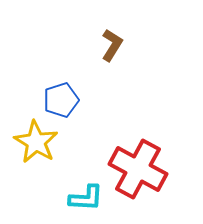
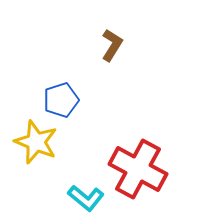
yellow star: rotated 9 degrees counterclockwise
cyan L-shape: rotated 36 degrees clockwise
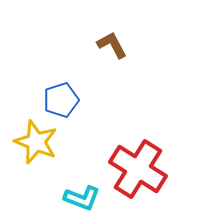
brown L-shape: rotated 60 degrees counterclockwise
red cross: rotated 4 degrees clockwise
cyan L-shape: moved 4 px left; rotated 18 degrees counterclockwise
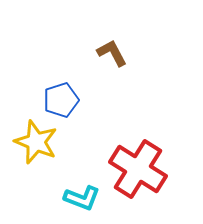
brown L-shape: moved 8 px down
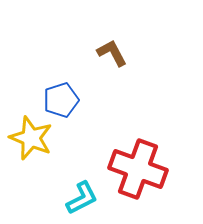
yellow star: moved 5 px left, 4 px up
red cross: rotated 12 degrees counterclockwise
cyan L-shape: rotated 48 degrees counterclockwise
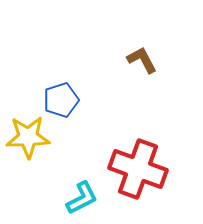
brown L-shape: moved 30 px right, 7 px down
yellow star: moved 3 px left, 1 px up; rotated 24 degrees counterclockwise
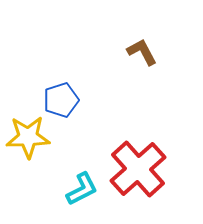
brown L-shape: moved 8 px up
red cross: rotated 28 degrees clockwise
cyan L-shape: moved 9 px up
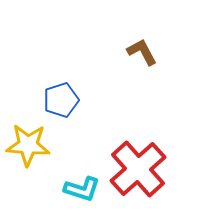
yellow star: moved 8 px down; rotated 6 degrees clockwise
cyan L-shape: rotated 45 degrees clockwise
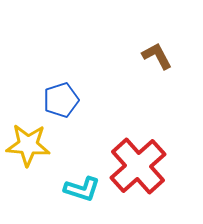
brown L-shape: moved 15 px right, 4 px down
red cross: moved 3 px up
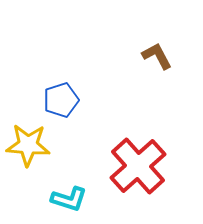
cyan L-shape: moved 13 px left, 10 px down
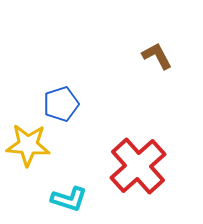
blue pentagon: moved 4 px down
